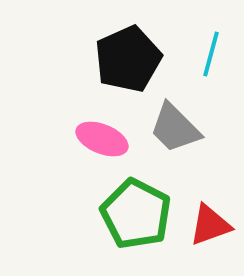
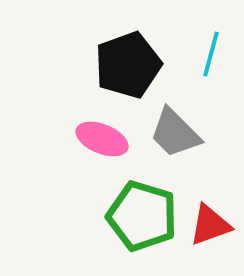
black pentagon: moved 6 px down; rotated 4 degrees clockwise
gray trapezoid: moved 5 px down
green pentagon: moved 6 px right, 2 px down; rotated 10 degrees counterclockwise
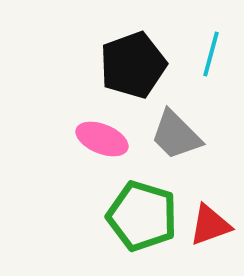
black pentagon: moved 5 px right
gray trapezoid: moved 1 px right, 2 px down
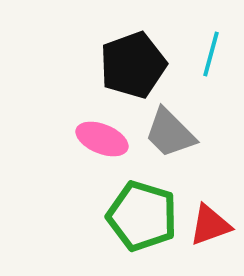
gray trapezoid: moved 6 px left, 2 px up
